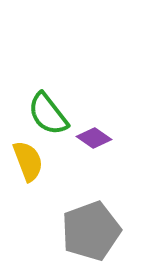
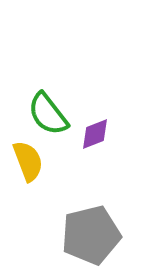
purple diamond: moved 1 px right, 4 px up; rotated 56 degrees counterclockwise
gray pentagon: moved 4 px down; rotated 6 degrees clockwise
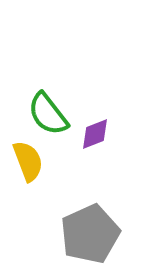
gray pentagon: moved 1 px left, 1 px up; rotated 10 degrees counterclockwise
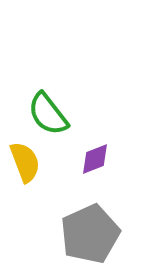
purple diamond: moved 25 px down
yellow semicircle: moved 3 px left, 1 px down
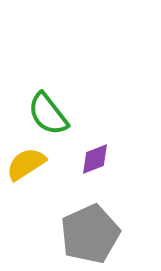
yellow semicircle: moved 1 px right, 2 px down; rotated 102 degrees counterclockwise
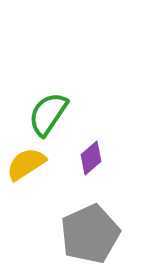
green semicircle: rotated 72 degrees clockwise
purple diamond: moved 4 px left, 1 px up; rotated 20 degrees counterclockwise
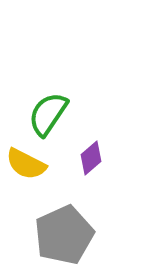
yellow semicircle: rotated 120 degrees counterclockwise
gray pentagon: moved 26 px left, 1 px down
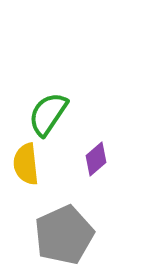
purple diamond: moved 5 px right, 1 px down
yellow semicircle: rotated 57 degrees clockwise
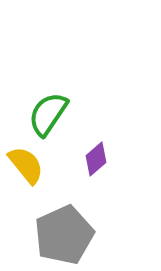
yellow semicircle: moved 1 px down; rotated 147 degrees clockwise
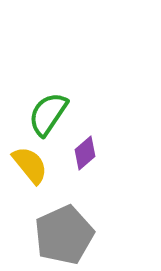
purple diamond: moved 11 px left, 6 px up
yellow semicircle: moved 4 px right
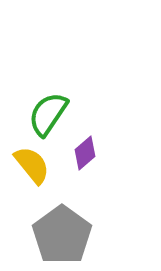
yellow semicircle: moved 2 px right
gray pentagon: moved 2 px left; rotated 12 degrees counterclockwise
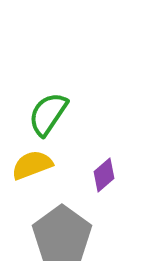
purple diamond: moved 19 px right, 22 px down
yellow semicircle: rotated 72 degrees counterclockwise
